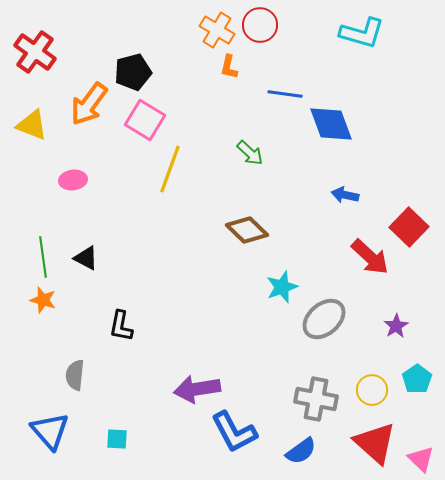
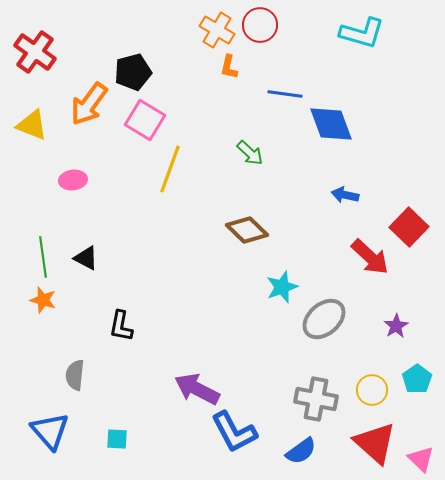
purple arrow: rotated 36 degrees clockwise
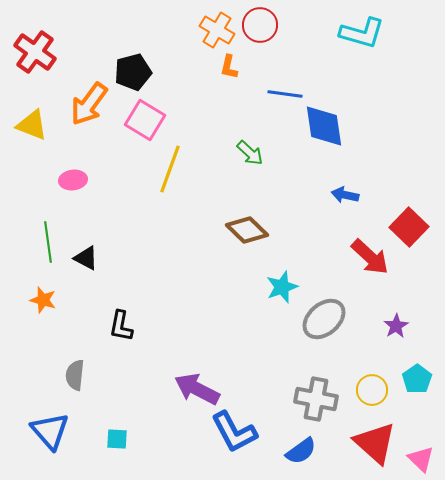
blue diamond: moved 7 px left, 2 px down; rotated 12 degrees clockwise
green line: moved 5 px right, 15 px up
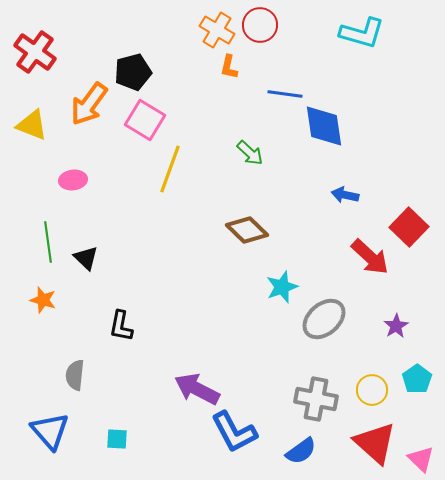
black triangle: rotated 16 degrees clockwise
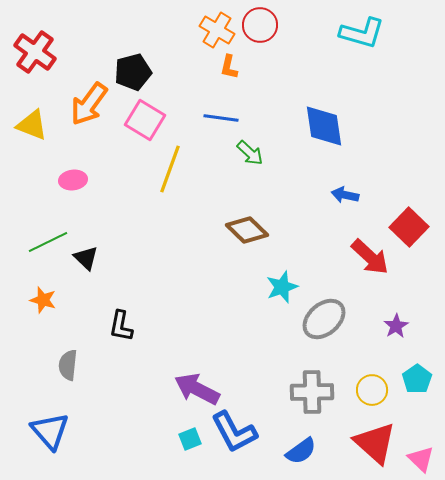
blue line: moved 64 px left, 24 px down
green line: rotated 72 degrees clockwise
gray semicircle: moved 7 px left, 10 px up
gray cross: moved 4 px left, 7 px up; rotated 12 degrees counterclockwise
cyan square: moved 73 px right; rotated 25 degrees counterclockwise
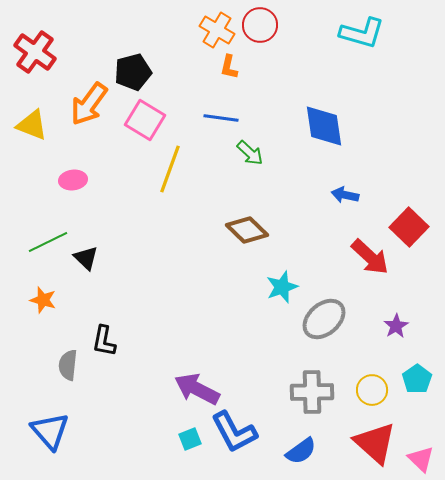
black L-shape: moved 17 px left, 15 px down
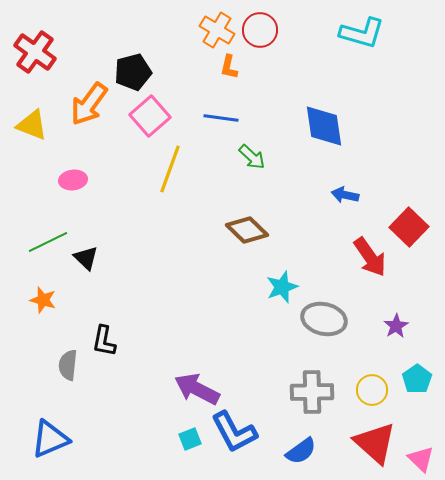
red circle: moved 5 px down
pink square: moved 5 px right, 4 px up; rotated 18 degrees clockwise
green arrow: moved 2 px right, 4 px down
red arrow: rotated 12 degrees clockwise
gray ellipse: rotated 54 degrees clockwise
blue triangle: moved 8 px down; rotated 48 degrees clockwise
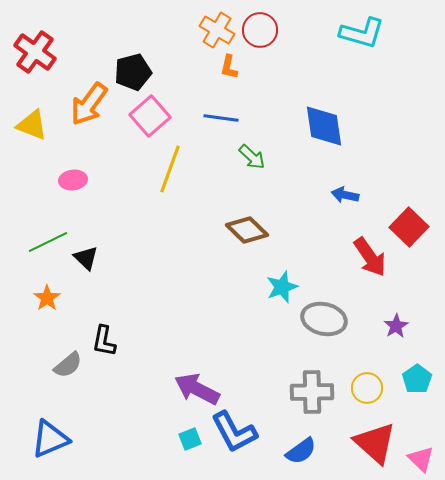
orange star: moved 4 px right, 2 px up; rotated 20 degrees clockwise
gray semicircle: rotated 136 degrees counterclockwise
yellow circle: moved 5 px left, 2 px up
